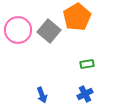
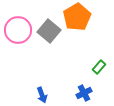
green rectangle: moved 12 px right, 3 px down; rotated 40 degrees counterclockwise
blue cross: moved 1 px left, 1 px up
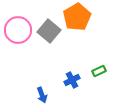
green rectangle: moved 4 px down; rotated 24 degrees clockwise
blue cross: moved 12 px left, 13 px up
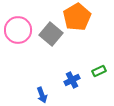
gray square: moved 2 px right, 3 px down
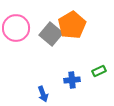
orange pentagon: moved 5 px left, 8 px down
pink circle: moved 2 px left, 2 px up
blue cross: rotated 21 degrees clockwise
blue arrow: moved 1 px right, 1 px up
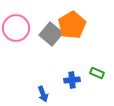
green rectangle: moved 2 px left, 2 px down; rotated 48 degrees clockwise
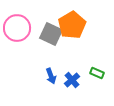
pink circle: moved 1 px right
gray square: rotated 15 degrees counterclockwise
blue cross: rotated 35 degrees counterclockwise
blue arrow: moved 8 px right, 18 px up
